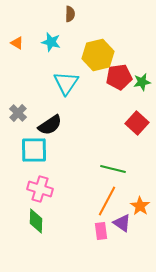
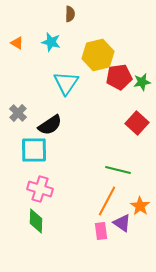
green line: moved 5 px right, 1 px down
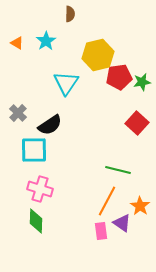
cyan star: moved 5 px left, 1 px up; rotated 24 degrees clockwise
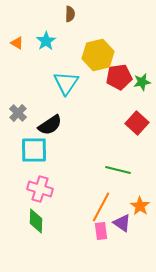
orange line: moved 6 px left, 6 px down
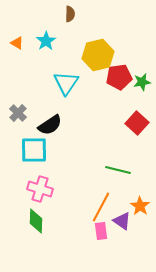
purple triangle: moved 2 px up
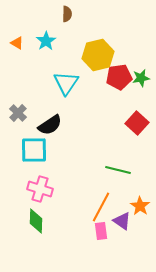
brown semicircle: moved 3 px left
green star: moved 1 px left, 4 px up
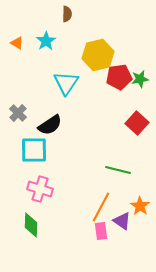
green star: moved 1 px left, 1 px down
green diamond: moved 5 px left, 4 px down
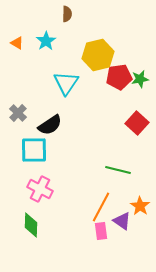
pink cross: rotated 10 degrees clockwise
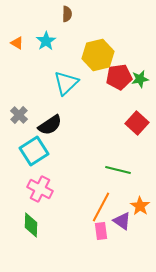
cyan triangle: rotated 12 degrees clockwise
gray cross: moved 1 px right, 2 px down
cyan square: moved 1 px down; rotated 32 degrees counterclockwise
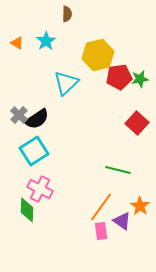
black semicircle: moved 13 px left, 6 px up
orange line: rotated 8 degrees clockwise
green diamond: moved 4 px left, 15 px up
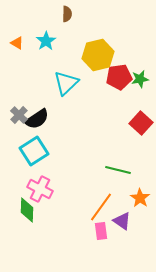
red square: moved 4 px right
orange star: moved 8 px up
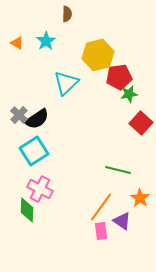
green star: moved 11 px left, 15 px down
